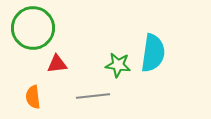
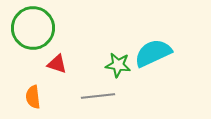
cyan semicircle: rotated 123 degrees counterclockwise
red triangle: rotated 25 degrees clockwise
gray line: moved 5 px right
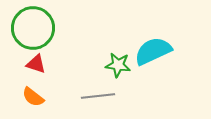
cyan semicircle: moved 2 px up
red triangle: moved 21 px left
orange semicircle: rotated 45 degrees counterclockwise
